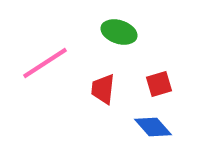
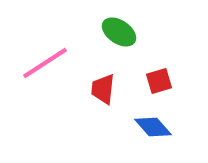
green ellipse: rotated 16 degrees clockwise
red square: moved 3 px up
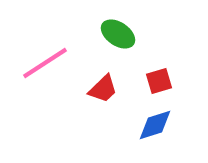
green ellipse: moved 1 px left, 2 px down
red trapezoid: rotated 140 degrees counterclockwise
blue diamond: moved 2 px right, 2 px up; rotated 66 degrees counterclockwise
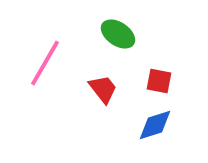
pink line: rotated 27 degrees counterclockwise
red square: rotated 28 degrees clockwise
red trapezoid: rotated 84 degrees counterclockwise
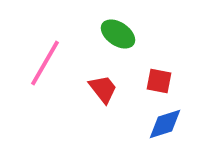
blue diamond: moved 10 px right, 1 px up
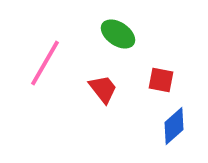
red square: moved 2 px right, 1 px up
blue diamond: moved 9 px right, 2 px down; rotated 24 degrees counterclockwise
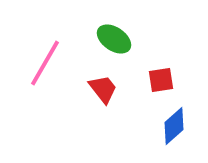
green ellipse: moved 4 px left, 5 px down
red square: rotated 20 degrees counterclockwise
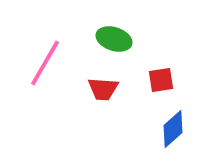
green ellipse: rotated 16 degrees counterclockwise
red trapezoid: rotated 132 degrees clockwise
blue diamond: moved 1 px left, 3 px down
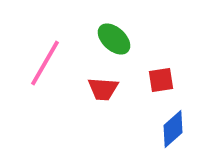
green ellipse: rotated 24 degrees clockwise
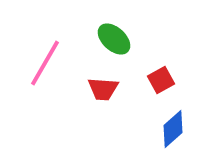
red square: rotated 20 degrees counterclockwise
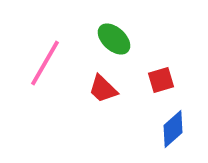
red square: rotated 12 degrees clockwise
red trapezoid: rotated 40 degrees clockwise
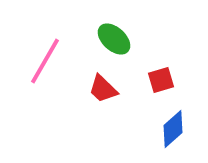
pink line: moved 2 px up
